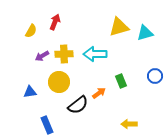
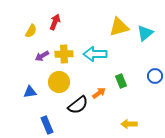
cyan triangle: rotated 24 degrees counterclockwise
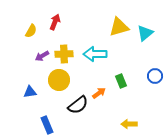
yellow circle: moved 2 px up
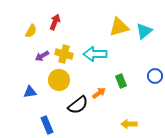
cyan triangle: moved 1 px left, 2 px up
yellow cross: rotated 18 degrees clockwise
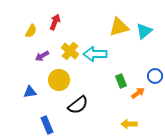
yellow cross: moved 6 px right, 3 px up; rotated 24 degrees clockwise
orange arrow: moved 39 px right
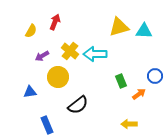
cyan triangle: rotated 42 degrees clockwise
yellow circle: moved 1 px left, 3 px up
orange arrow: moved 1 px right, 1 px down
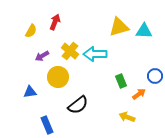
yellow arrow: moved 2 px left, 7 px up; rotated 21 degrees clockwise
